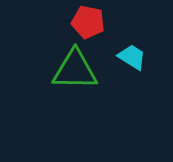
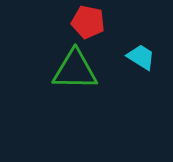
cyan trapezoid: moved 9 px right
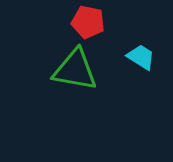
green triangle: rotated 9 degrees clockwise
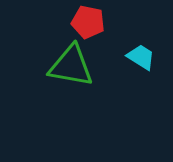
green triangle: moved 4 px left, 4 px up
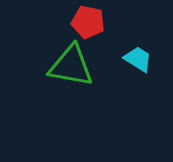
cyan trapezoid: moved 3 px left, 2 px down
